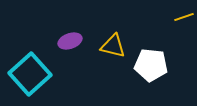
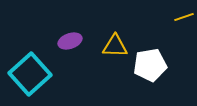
yellow triangle: moved 2 px right; rotated 12 degrees counterclockwise
white pentagon: moved 1 px left; rotated 16 degrees counterclockwise
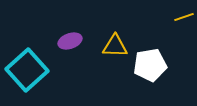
cyan square: moved 3 px left, 4 px up
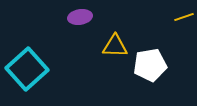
purple ellipse: moved 10 px right, 24 px up; rotated 10 degrees clockwise
cyan square: moved 1 px up
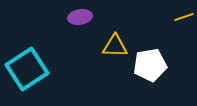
cyan square: rotated 9 degrees clockwise
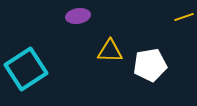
purple ellipse: moved 2 px left, 1 px up
yellow triangle: moved 5 px left, 5 px down
cyan square: moved 1 px left
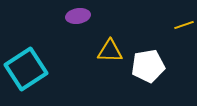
yellow line: moved 8 px down
white pentagon: moved 2 px left, 1 px down
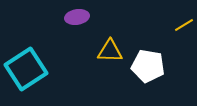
purple ellipse: moved 1 px left, 1 px down
yellow line: rotated 12 degrees counterclockwise
white pentagon: rotated 20 degrees clockwise
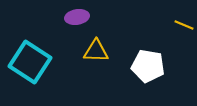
yellow line: rotated 54 degrees clockwise
yellow triangle: moved 14 px left
cyan square: moved 4 px right, 7 px up; rotated 24 degrees counterclockwise
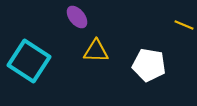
purple ellipse: rotated 60 degrees clockwise
cyan square: moved 1 px left, 1 px up
white pentagon: moved 1 px right, 1 px up
